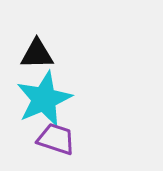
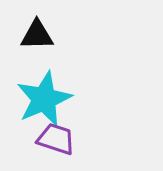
black triangle: moved 19 px up
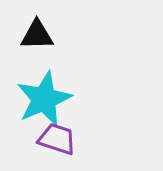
purple trapezoid: moved 1 px right
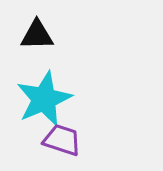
purple trapezoid: moved 5 px right, 1 px down
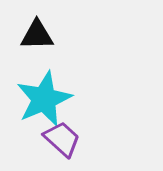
purple trapezoid: moved 1 px up; rotated 24 degrees clockwise
